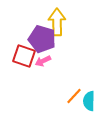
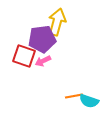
yellow arrow: rotated 16 degrees clockwise
purple pentagon: rotated 24 degrees counterclockwise
orange line: rotated 36 degrees clockwise
cyan semicircle: rotated 72 degrees counterclockwise
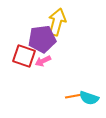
cyan semicircle: moved 3 px up
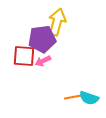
red square: rotated 15 degrees counterclockwise
orange line: moved 1 px left, 1 px down
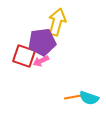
purple pentagon: moved 3 px down
red square: rotated 15 degrees clockwise
pink arrow: moved 2 px left
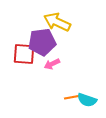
yellow arrow: rotated 80 degrees counterclockwise
red square: moved 2 px up; rotated 15 degrees counterclockwise
pink arrow: moved 11 px right, 3 px down
cyan semicircle: moved 2 px left, 2 px down
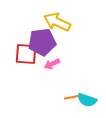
red square: moved 2 px right
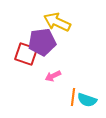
red square: rotated 15 degrees clockwise
pink arrow: moved 1 px right, 12 px down
orange line: rotated 72 degrees counterclockwise
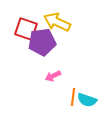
red square: moved 25 px up
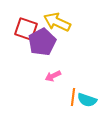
purple pentagon: rotated 20 degrees counterclockwise
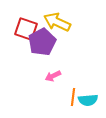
cyan semicircle: moved 1 px right; rotated 24 degrees counterclockwise
